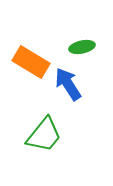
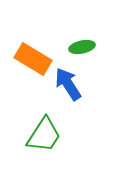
orange rectangle: moved 2 px right, 3 px up
green trapezoid: rotated 6 degrees counterclockwise
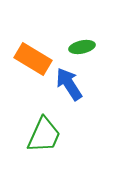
blue arrow: moved 1 px right
green trapezoid: rotated 9 degrees counterclockwise
